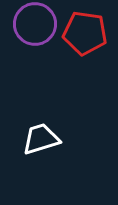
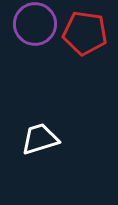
white trapezoid: moved 1 px left
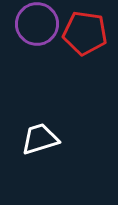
purple circle: moved 2 px right
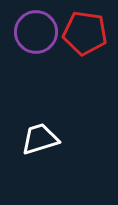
purple circle: moved 1 px left, 8 px down
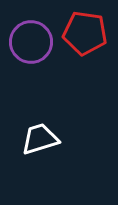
purple circle: moved 5 px left, 10 px down
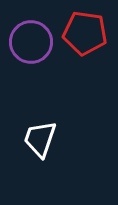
white trapezoid: rotated 54 degrees counterclockwise
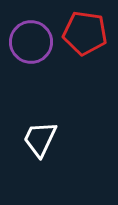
white trapezoid: rotated 6 degrees clockwise
